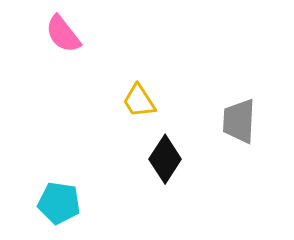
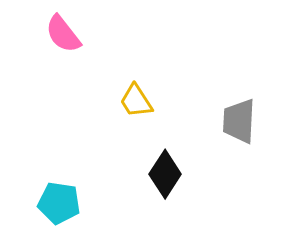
yellow trapezoid: moved 3 px left
black diamond: moved 15 px down
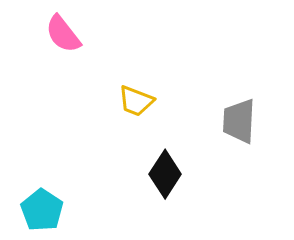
yellow trapezoid: rotated 36 degrees counterclockwise
cyan pentagon: moved 17 px left, 7 px down; rotated 24 degrees clockwise
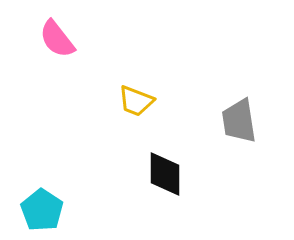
pink semicircle: moved 6 px left, 5 px down
gray trapezoid: rotated 12 degrees counterclockwise
black diamond: rotated 33 degrees counterclockwise
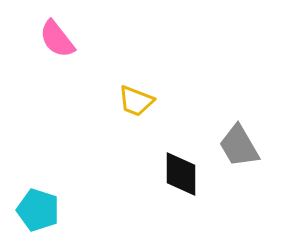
gray trapezoid: moved 25 px down; rotated 21 degrees counterclockwise
black diamond: moved 16 px right
cyan pentagon: moved 4 px left; rotated 15 degrees counterclockwise
